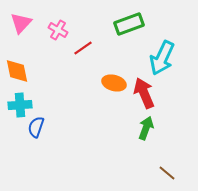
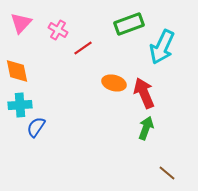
cyan arrow: moved 11 px up
blue semicircle: rotated 15 degrees clockwise
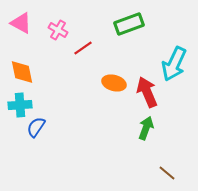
pink triangle: rotated 45 degrees counterclockwise
cyan arrow: moved 12 px right, 17 px down
orange diamond: moved 5 px right, 1 px down
red arrow: moved 3 px right, 1 px up
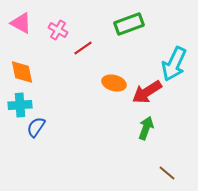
red arrow: rotated 100 degrees counterclockwise
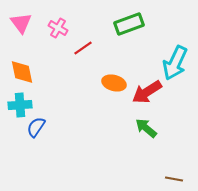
pink triangle: rotated 25 degrees clockwise
pink cross: moved 2 px up
cyan arrow: moved 1 px right, 1 px up
green arrow: rotated 70 degrees counterclockwise
brown line: moved 7 px right, 6 px down; rotated 30 degrees counterclockwise
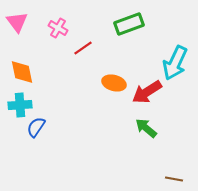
pink triangle: moved 4 px left, 1 px up
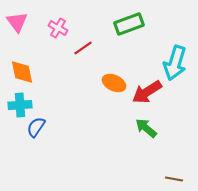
cyan arrow: rotated 8 degrees counterclockwise
orange ellipse: rotated 10 degrees clockwise
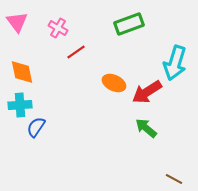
red line: moved 7 px left, 4 px down
brown line: rotated 18 degrees clockwise
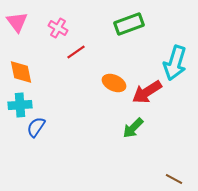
orange diamond: moved 1 px left
green arrow: moved 13 px left; rotated 85 degrees counterclockwise
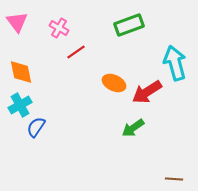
green rectangle: moved 1 px down
pink cross: moved 1 px right
cyan arrow: rotated 148 degrees clockwise
cyan cross: rotated 25 degrees counterclockwise
green arrow: rotated 10 degrees clockwise
brown line: rotated 24 degrees counterclockwise
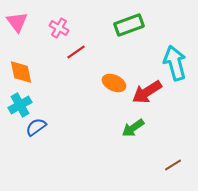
blue semicircle: rotated 20 degrees clockwise
brown line: moved 1 px left, 14 px up; rotated 36 degrees counterclockwise
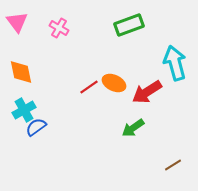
red line: moved 13 px right, 35 px down
cyan cross: moved 4 px right, 5 px down
